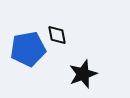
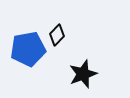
black diamond: rotated 55 degrees clockwise
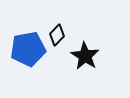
black star: moved 2 px right, 18 px up; rotated 20 degrees counterclockwise
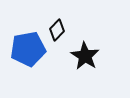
black diamond: moved 5 px up
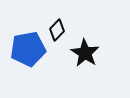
black star: moved 3 px up
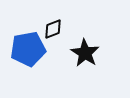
black diamond: moved 4 px left, 1 px up; rotated 25 degrees clockwise
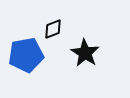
blue pentagon: moved 2 px left, 6 px down
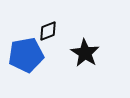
black diamond: moved 5 px left, 2 px down
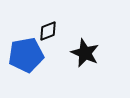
black star: rotated 8 degrees counterclockwise
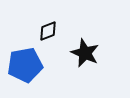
blue pentagon: moved 1 px left, 10 px down
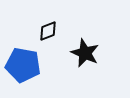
blue pentagon: moved 2 px left; rotated 20 degrees clockwise
